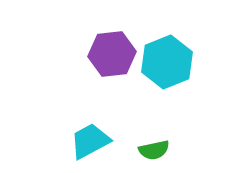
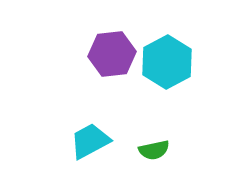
cyan hexagon: rotated 6 degrees counterclockwise
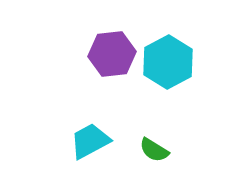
cyan hexagon: moved 1 px right
green semicircle: rotated 44 degrees clockwise
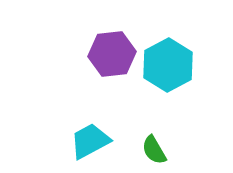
cyan hexagon: moved 3 px down
green semicircle: rotated 28 degrees clockwise
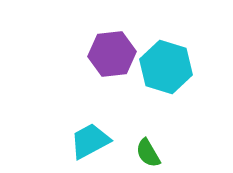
cyan hexagon: moved 2 px left, 2 px down; rotated 15 degrees counterclockwise
green semicircle: moved 6 px left, 3 px down
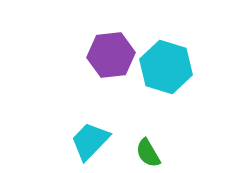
purple hexagon: moved 1 px left, 1 px down
cyan trapezoid: rotated 18 degrees counterclockwise
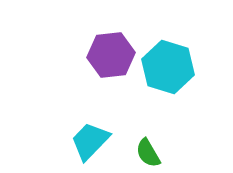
cyan hexagon: moved 2 px right
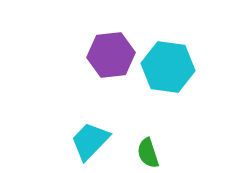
cyan hexagon: rotated 9 degrees counterclockwise
green semicircle: rotated 12 degrees clockwise
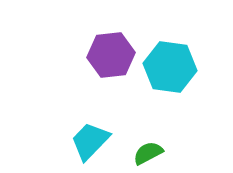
cyan hexagon: moved 2 px right
green semicircle: rotated 80 degrees clockwise
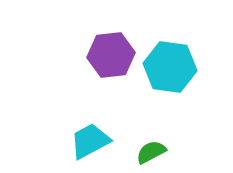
cyan trapezoid: rotated 18 degrees clockwise
green semicircle: moved 3 px right, 1 px up
